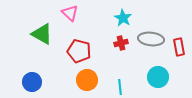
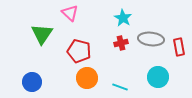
green triangle: rotated 35 degrees clockwise
orange circle: moved 2 px up
cyan line: rotated 63 degrees counterclockwise
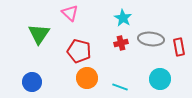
green triangle: moved 3 px left
cyan circle: moved 2 px right, 2 px down
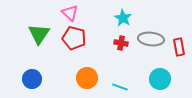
red cross: rotated 24 degrees clockwise
red pentagon: moved 5 px left, 13 px up
blue circle: moved 3 px up
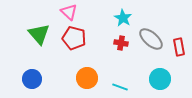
pink triangle: moved 1 px left, 1 px up
green triangle: rotated 15 degrees counterclockwise
gray ellipse: rotated 35 degrees clockwise
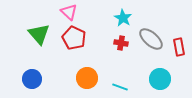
red pentagon: rotated 10 degrees clockwise
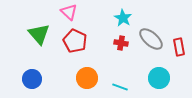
red pentagon: moved 1 px right, 3 px down
cyan circle: moved 1 px left, 1 px up
